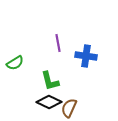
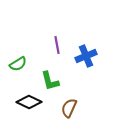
purple line: moved 1 px left, 2 px down
blue cross: rotated 30 degrees counterclockwise
green semicircle: moved 3 px right, 1 px down
black diamond: moved 20 px left
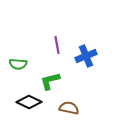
green semicircle: rotated 36 degrees clockwise
green L-shape: rotated 90 degrees clockwise
brown semicircle: rotated 78 degrees clockwise
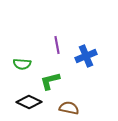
green semicircle: moved 4 px right
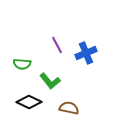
purple line: rotated 18 degrees counterclockwise
blue cross: moved 3 px up
green L-shape: rotated 115 degrees counterclockwise
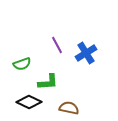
blue cross: rotated 10 degrees counterclockwise
green semicircle: rotated 24 degrees counterclockwise
green L-shape: moved 2 px left, 1 px down; rotated 55 degrees counterclockwise
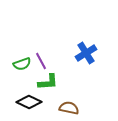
purple line: moved 16 px left, 16 px down
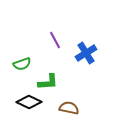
purple line: moved 14 px right, 21 px up
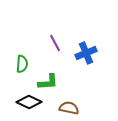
purple line: moved 3 px down
blue cross: rotated 10 degrees clockwise
green semicircle: rotated 66 degrees counterclockwise
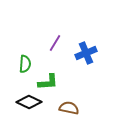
purple line: rotated 60 degrees clockwise
green semicircle: moved 3 px right
